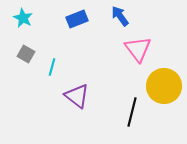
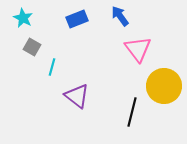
gray square: moved 6 px right, 7 px up
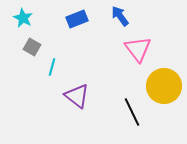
black line: rotated 40 degrees counterclockwise
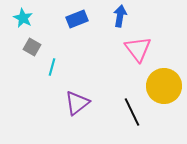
blue arrow: rotated 45 degrees clockwise
purple triangle: moved 7 px down; rotated 44 degrees clockwise
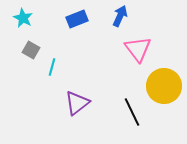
blue arrow: rotated 15 degrees clockwise
gray square: moved 1 px left, 3 px down
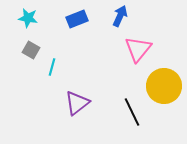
cyan star: moved 5 px right; rotated 18 degrees counterclockwise
pink triangle: rotated 16 degrees clockwise
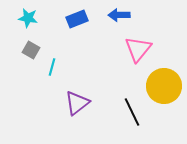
blue arrow: moved 1 px left, 1 px up; rotated 115 degrees counterclockwise
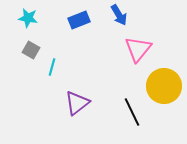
blue arrow: rotated 120 degrees counterclockwise
blue rectangle: moved 2 px right, 1 px down
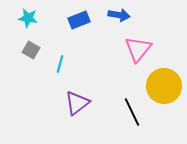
blue arrow: rotated 50 degrees counterclockwise
cyan line: moved 8 px right, 3 px up
